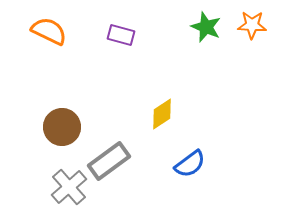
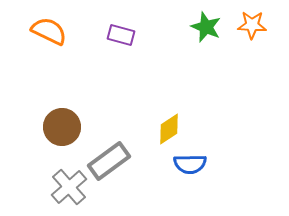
yellow diamond: moved 7 px right, 15 px down
blue semicircle: rotated 36 degrees clockwise
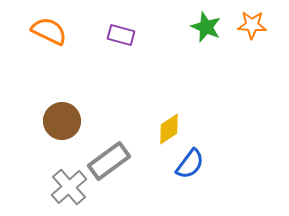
brown circle: moved 6 px up
blue semicircle: rotated 52 degrees counterclockwise
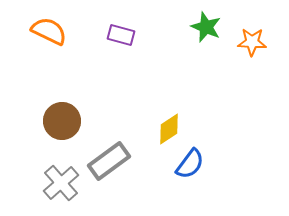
orange star: moved 17 px down
gray cross: moved 8 px left, 4 px up
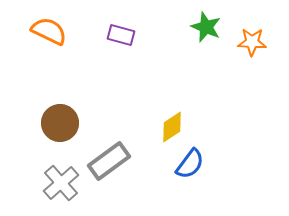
brown circle: moved 2 px left, 2 px down
yellow diamond: moved 3 px right, 2 px up
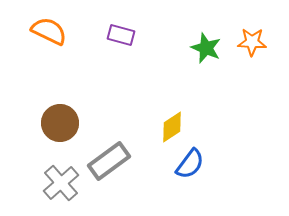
green star: moved 21 px down
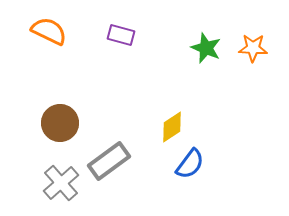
orange star: moved 1 px right, 6 px down
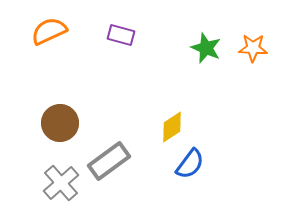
orange semicircle: rotated 51 degrees counterclockwise
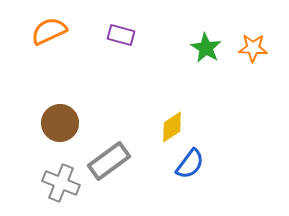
green star: rotated 8 degrees clockwise
gray cross: rotated 27 degrees counterclockwise
